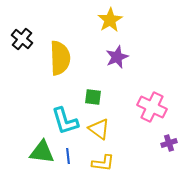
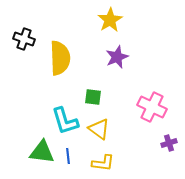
black cross: moved 2 px right; rotated 20 degrees counterclockwise
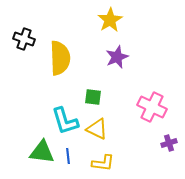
yellow triangle: moved 2 px left; rotated 10 degrees counterclockwise
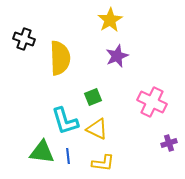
purple star: moved 1 px up
green square: rotated 30 degrees counterclockwise
pink cross: moved 5 px up
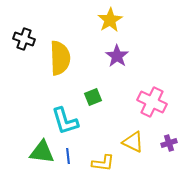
purple star: rotated 15 degrees counterclockwise
yellow triangle: moved 36 px right, 13 px down
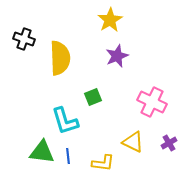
purple star: rotated 15 degrees clockwise
purple cross: rotated 14 degrees counterclockwise
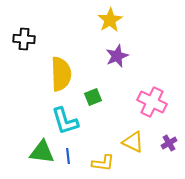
black cross: rotated 15 degrees counterclockwise
yellow semicircle: moved 1 px right, 16 px down
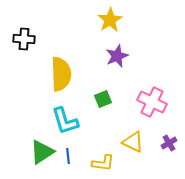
green square: moved 10 px right, 2 px down
green triangle: rotated 40 degrees counterclockwise
